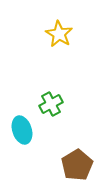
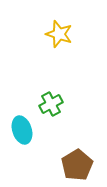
yellow star: rotated 12 degrees counterclockwise
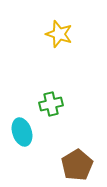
green cross: rotated 15 degrees clockwise
cyan ellipse: moved 2 px down
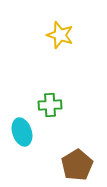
yellow star: moved 1 px right, 1 px down
green cross: moved 1 px left, 1 px down; rotated 10 degrees clockwise
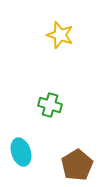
green cross: rotated 20 degrees clockwise
cyan ellipse: moved 1 px left, 20 px down
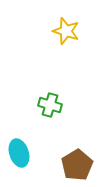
yellow star: moved 6 px right, 4 px up
cyan ellipse: moved 2 px left, 1 px down
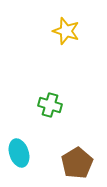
brown pentagon: moved 2 px up
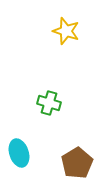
green cross: moved 1 px left, 2 px up
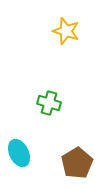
cyan ellipse: rotated 8 degrees counterclockwise
